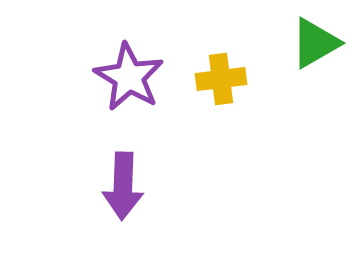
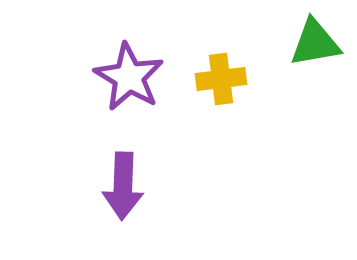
green triangle: rotated 20 degrees clockwise
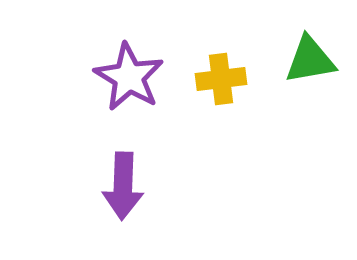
green triangle: moved 5 px left, 17 px down
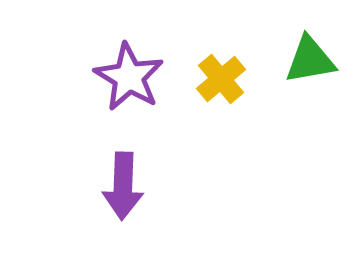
yellow cross: rotated 33 degrees counterclockwise
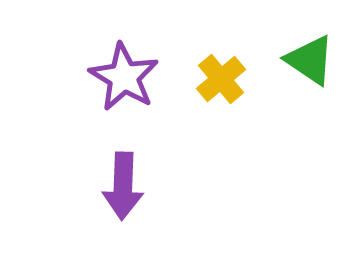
green triangle: rotated 44 degrees clockwise
purple star: moved 5 px left
